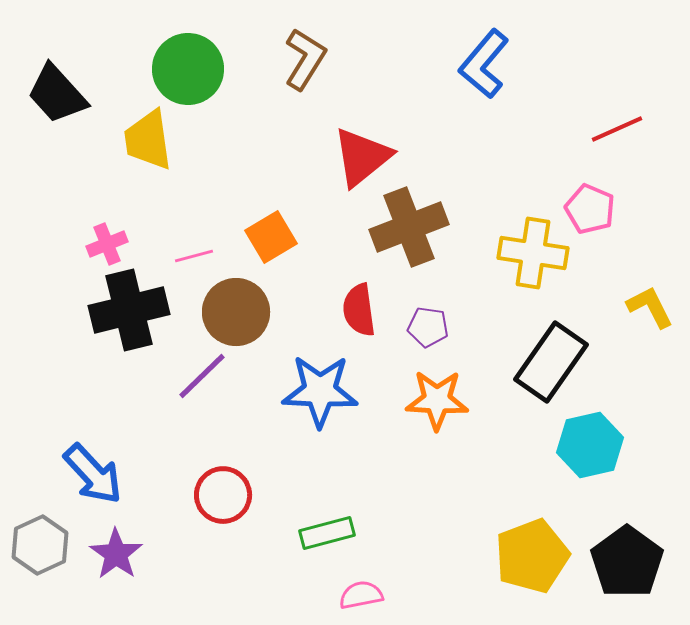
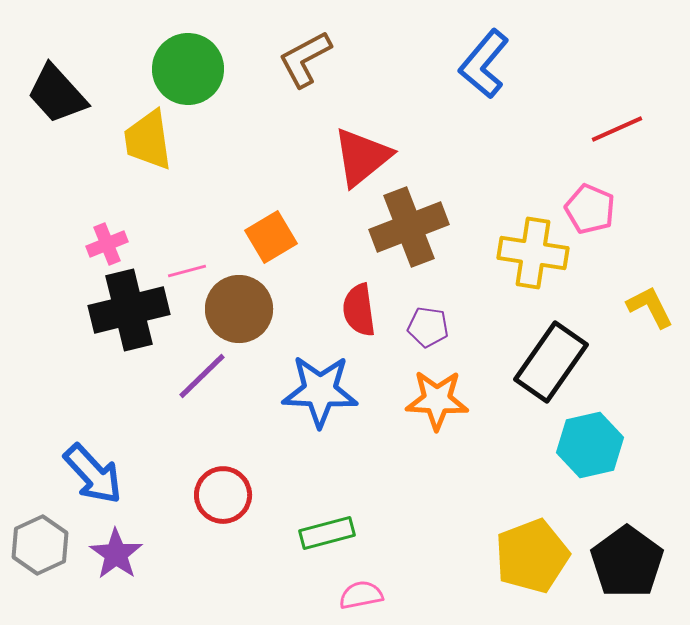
brown L-shape: rotated 150 degrees counterclockwise
pink line: moved 7 px left, 15 px down
brown circle: moved 3 px right, 3 px up
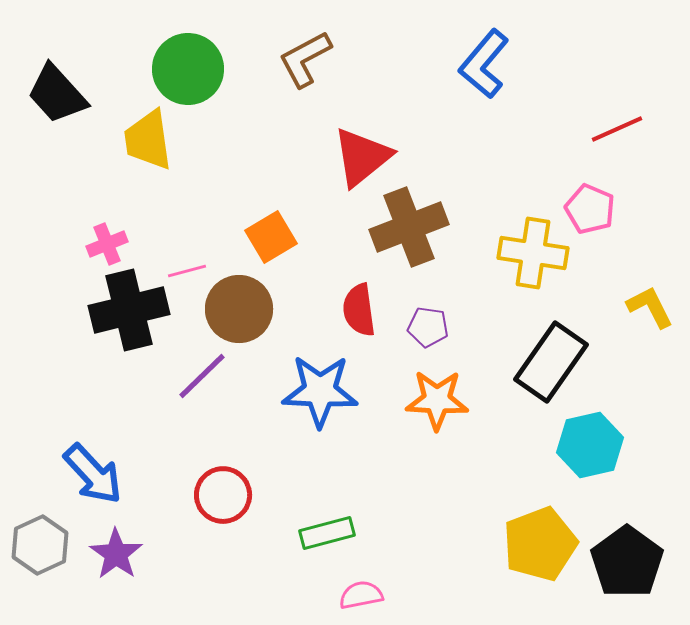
yellow pentagon: moved 8 px right, 12 px up
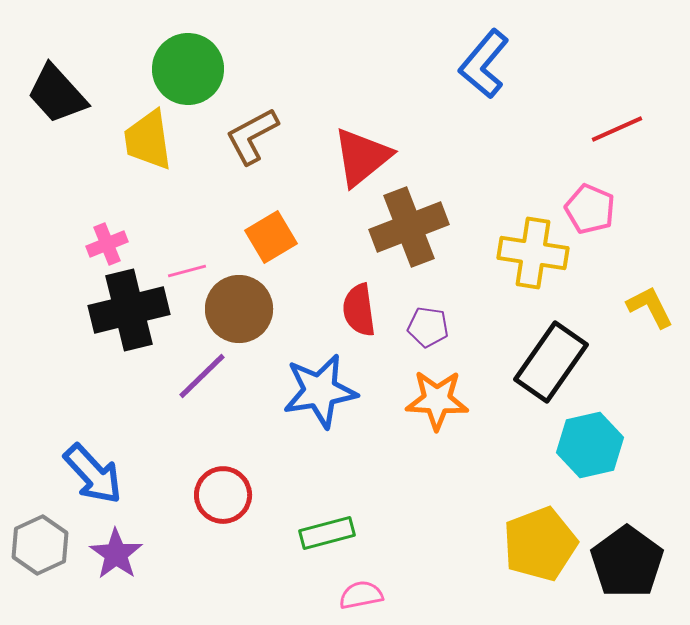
brown L-shape: moved 53 px left, 77 px down
blue star: rotated 12 degrees counterclockwise
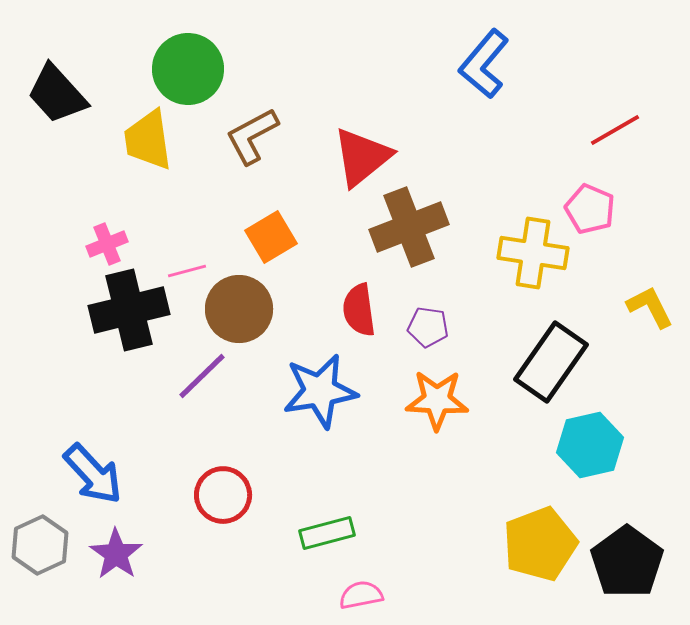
red line: moved 2 px left, 1 px down; rotated 6 degrees counterclockwise
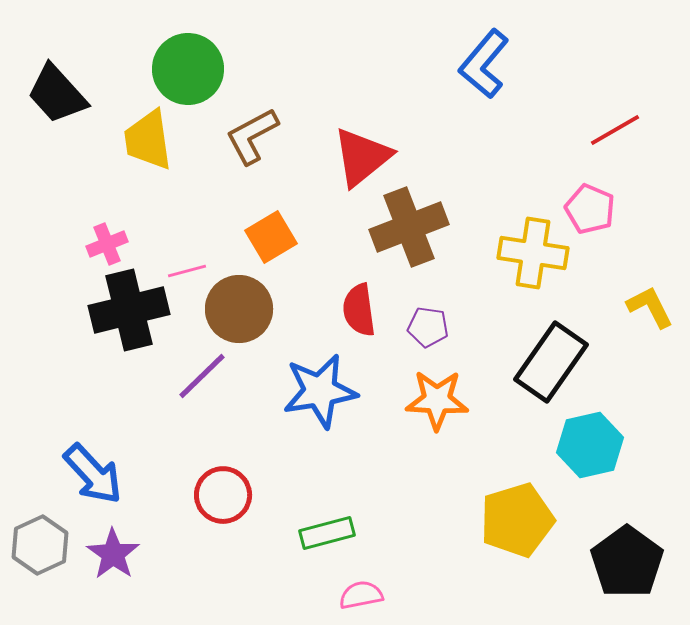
yellow pentagon: moved 23 px left, 24 px up; rotated 4 degrees clockwise
purple star: moved 3 px left
